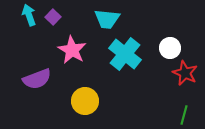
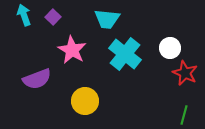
cyan arrow: moved 5 px left
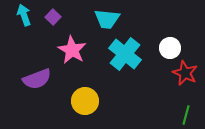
green line: moved 2 px right
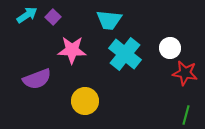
cyan arrow: moved 3 px right; rotated 75 degrees clockwise
cyan trapezoid: moved 2 px right, 1 px down
pink star: rotated 28 degrees counterclockwise
red star: rotated 15 degrees counterclockwise
